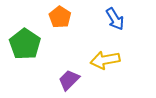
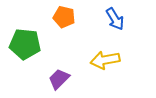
orange pentagon: moved 4 px right; rotated 20 degrees counterclockwise
green pentagon: rotated 28 degrees counterclockwise
purple trapezoid: moved 10 px left, 1 px up
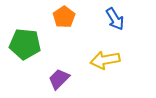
orange pentagon: rotated 25 degrees clockwise
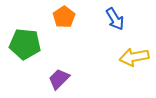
yellow arrow: moved 29 px right, 3 px up
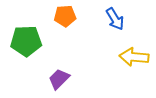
orange pentagon: moved 1 px right, 1 px up; rotated 30 degrees clockwise
green pentagon: moved 1 px right, 3 px up; rotated 8 degrees counterclockwise
yellow arrow: rotated 16 degrees clockwise
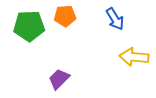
green pentagon: moved 3 px right, 15 px up
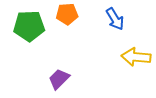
orange pentagon: moved 2 px right, 2 px up
yellow arrow: moved 2 px right
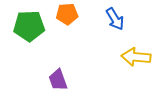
purple trapezoid: moved 1 px left, 1 px down; rotated 65 degrees counterclockwise
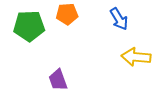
blue arrow: moved 4 px right
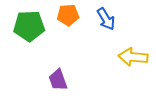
orange pentagon: moved 1 px right, 1 px down
blue arrow: moved 13 px left
yellow arrow: moved 3 px left
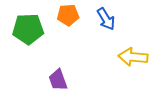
green pentagon: moved 1 px left, 3 px down
